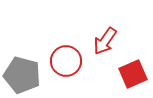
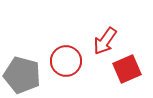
red square: moved 6 px left, 5 px up
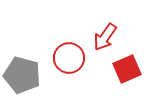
red arrow: moved 4 px up
red circle: moved 3 px right, 3 px up
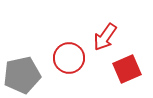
gray pentagon: rotated 27 degrees counterclockwise
